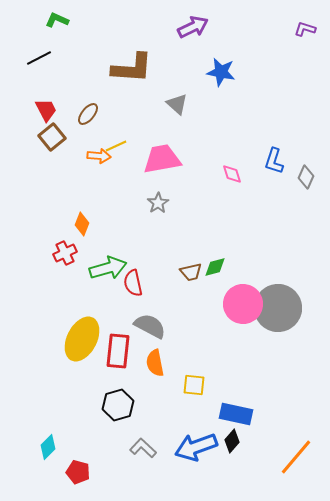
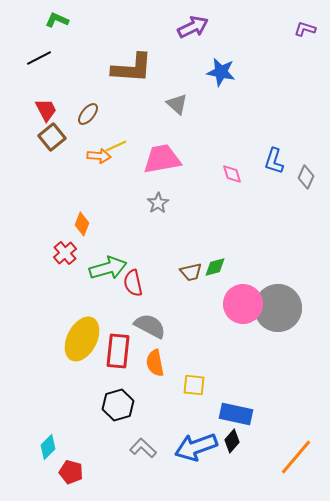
red cross: rotated 15 degrees counterclockwise
red pentagon: moved 7 px left
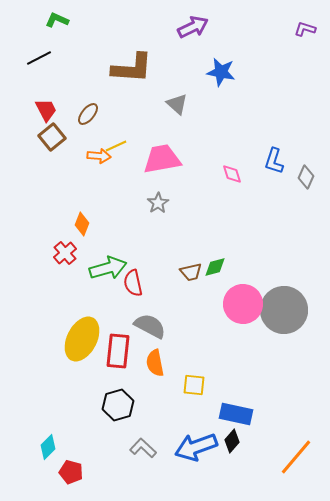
gray circle: moved 6 px right, 2 px down
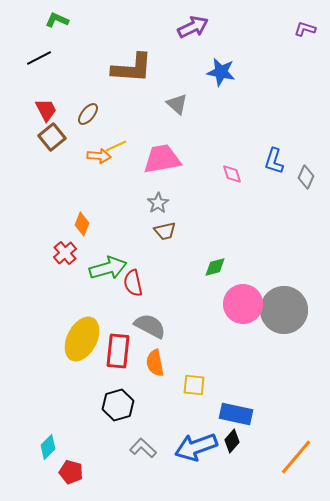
brown trapezoid: moved 26 px left, 41 px up
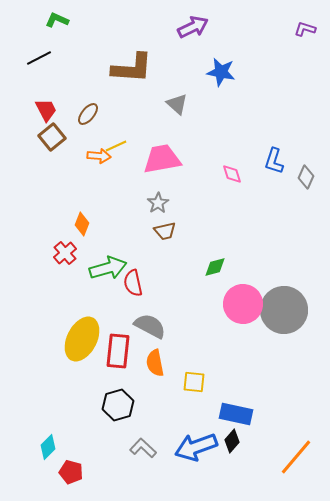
yellow square: moved 3 px up
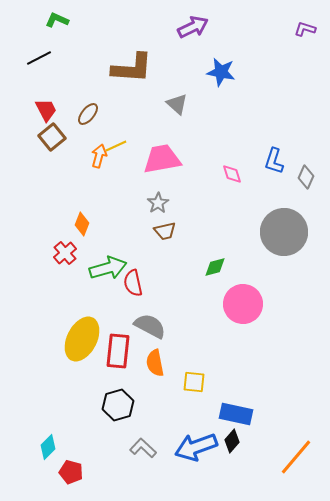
orange arrow: rotated 80 degrees counterclockwise
gray circle: moved 78 px up
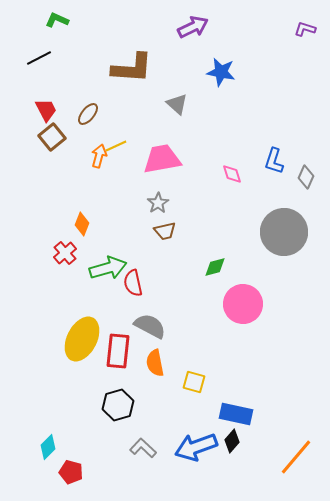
yellow square: rotated 10 degrees clockwise
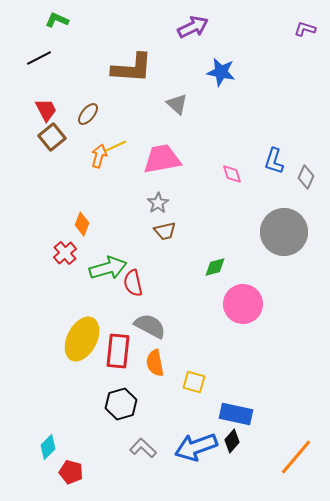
black hexagon: moved 3 px right, 1 px up
